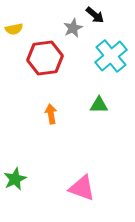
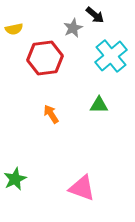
orange arrow: rotated 24 degrees counterclockwise
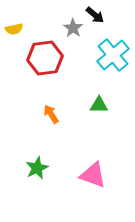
gray star: rotated 12 degrees counterclockwise
cyan cross: moved 2 px right, 1 px up
green star: moved 22 px right, 11 px up
pink triangle: moved 11 px right, 13 px up
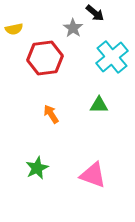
black arrow: moved 2 px up
cyan cross: moved 1 px left, 2 px down
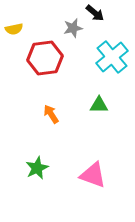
gray star: rotated 24 degrees clockwise
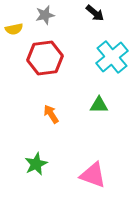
gray star: moved 28 px left, 13 px up
green star: moved 1 px left, 4 px up
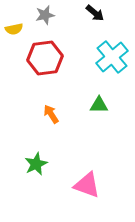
pink triangle: moved 6 px left, 10 px down
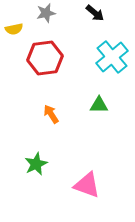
gray star: moved 1 px right, 2 px up
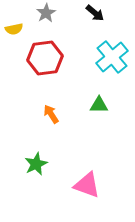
gray star: rotated 18 degrees counterclockwise
